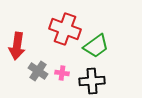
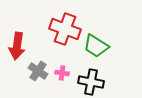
green trapezoid: rotated 68 degrees clockwise
black cross: moved 1 px left, 1 px down; rotated 15 degrees clockwise
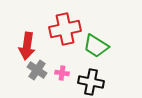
red cross: rotated 32 degrees counterclockwise
red arrow: moved 10 px right
gray cross: moved 1 px left, 1 px up
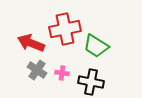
red arrow: moved 4 px right, 3 px up; rotated 104 degrees clockwise
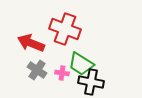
red cross: rotated 32 degrees clockwise
green trapezoid: moved 15 px left, 18 px down
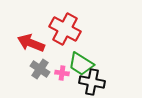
red cross: rotated 8 degrees clockwise
gray cross: moved 3 px right, 1 px up
black cross: moved 1 px right
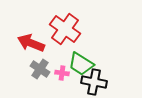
red cross: rotated 8 degrees clockwise
black cross: moved 2 px right
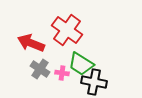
red cross: moved 2 px right, 1 px down
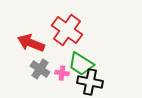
black cross: moved 4 px left
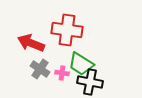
red cross: rotated 28 degrees counterclockwise
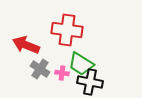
red arrow: moved 5 px left, 2 px down
